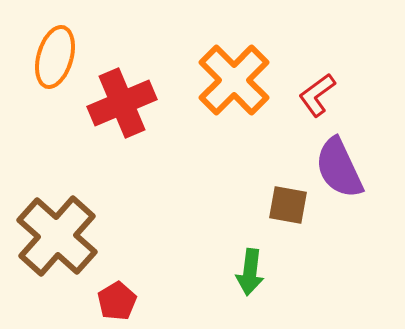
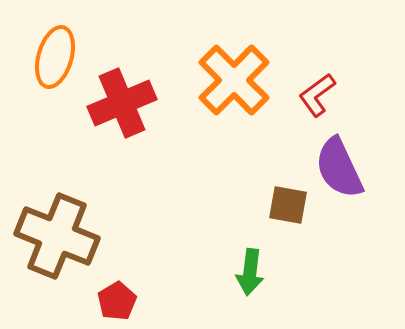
brown cross: rotated 20 degrees counterclockwise
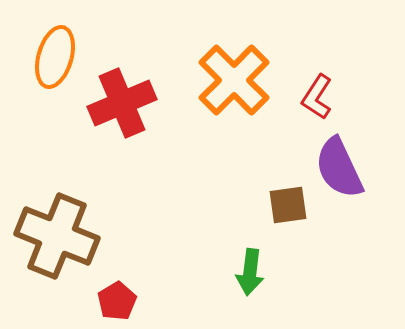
red L-shape: moved 2 px down; rotated 21 degrees counterclockwise
brown square: rotated 18 degrees counterclockwise
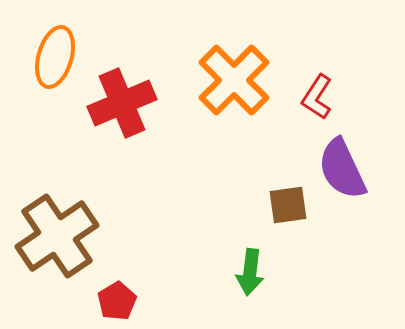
purple semicircle: moved 3 px right, 1 px down
brown cross: rotated 34 degrees clockwise
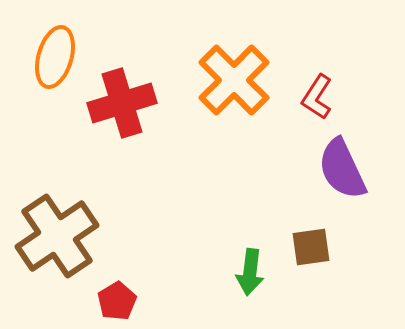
red cross: rotated 6 degrees clockwise
brown square: moved 23 px right, 42 px down
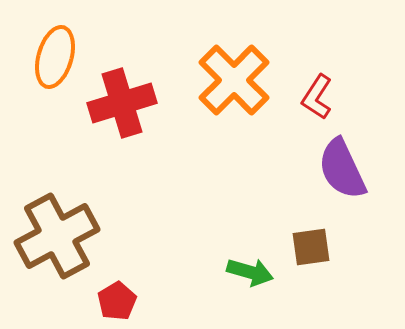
brown cross: rotated 6 degrees clockwise
green arrow: rotated 81 degrees counterclockwise
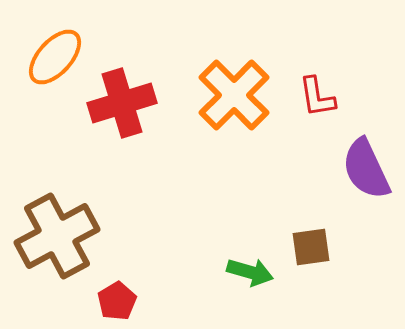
orange ellipse: rotated 26 degrees clockwise
orange cross: moved 15 px down
red L-shape: rotated 42 degrees counterclockwise
purple semicircle: moved 24 px right
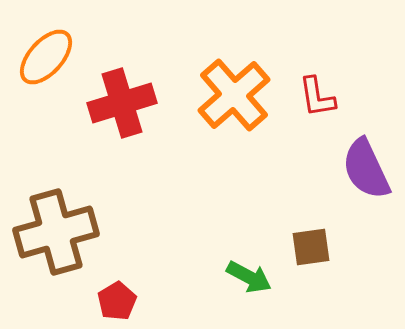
orange ellipse: moved 9 px left
orange cross: rotated 4 degrees clockwise
brown cross: moved 1 px left, 4 px up; rotated 12 degrees clockwise
green arrow: moved 1 px left, 5 px down; rotated 12 degrees clockwise
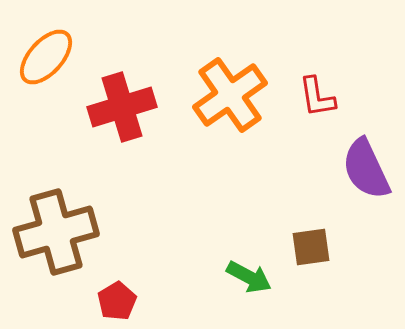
orange cross: moved 4 px left; rotated 6 degrees clockwise
red cross: moved 4 px down
